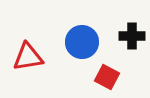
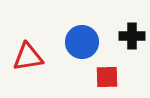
red square: rotated 30 degrees counterclockwise
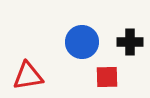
black cross: moved 2 px left, 6 px down
red triangle: moved 19 px down
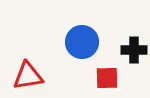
black cross: moved 4 px right, 8 px down
red square: moved 1 px down
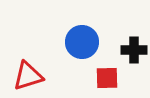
red triangle: rotated 8 degrees counterclockwise
